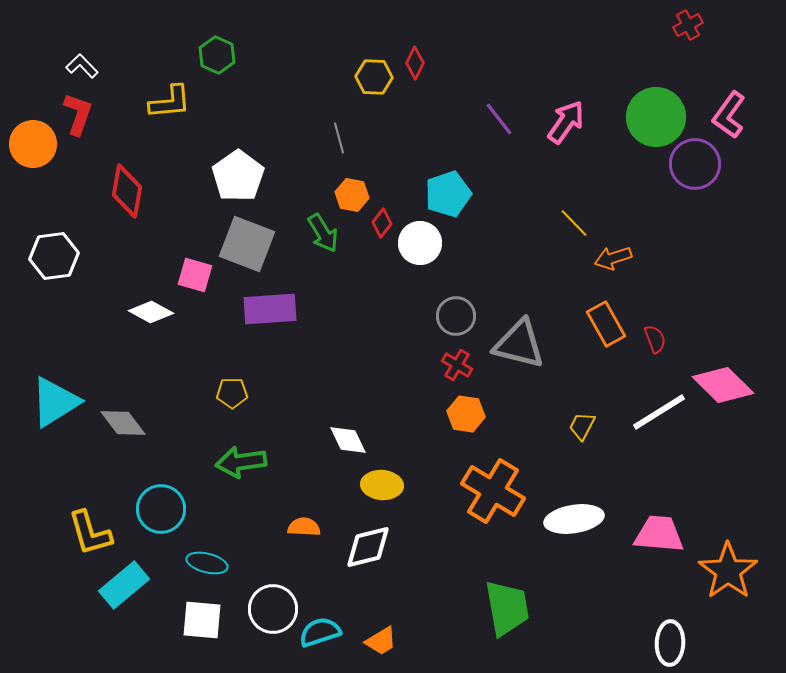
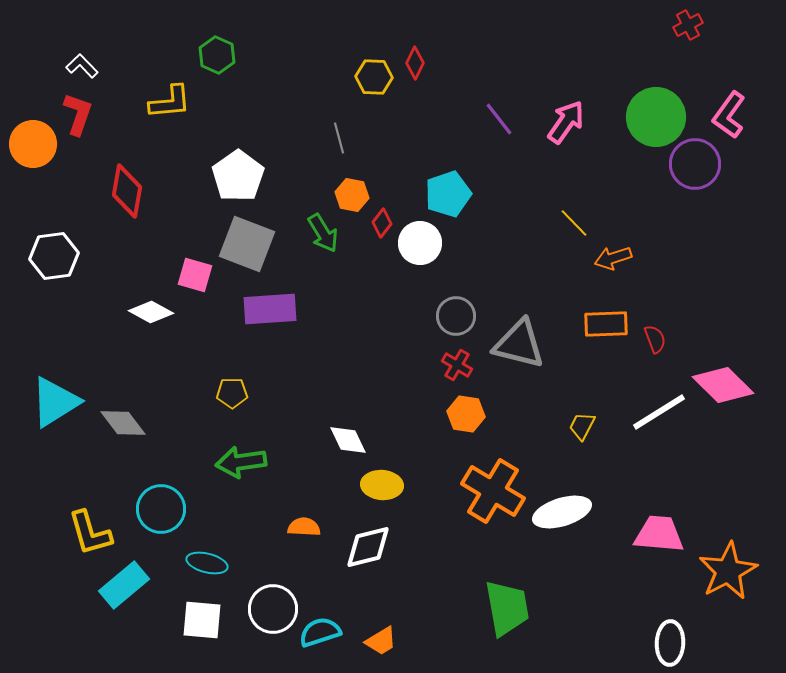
orange rectangle at (606, 324): rotated 63 degrees counterclockwise
white ellipse at (574, 519): moved 12 px left, 7 px up; rotated 8 degrees counterclockwise
orange star at (728, 571): rotated 8 degrees clockwise
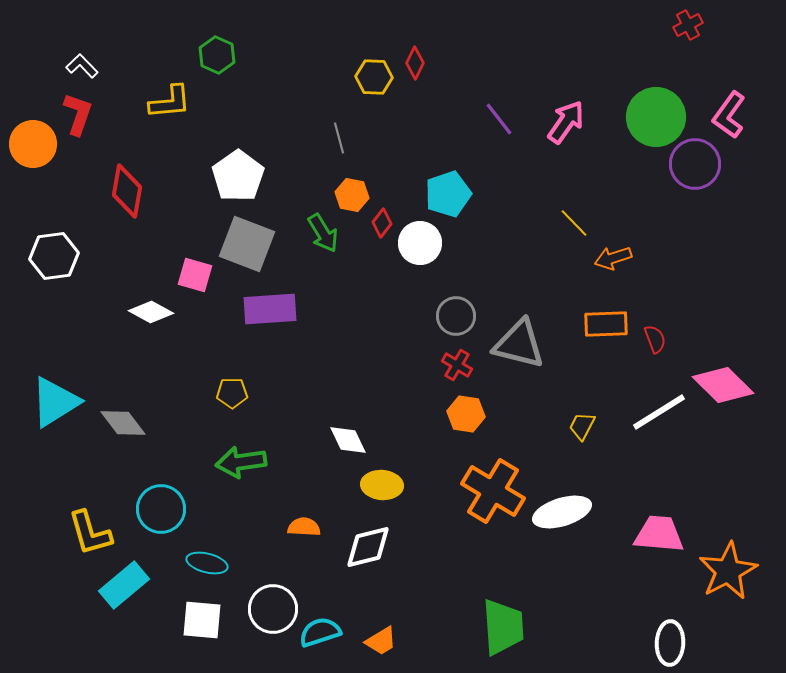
green trapezoid at (507, 608): moved 4 px left, 19 px down; rotated 6 degrees clockwise
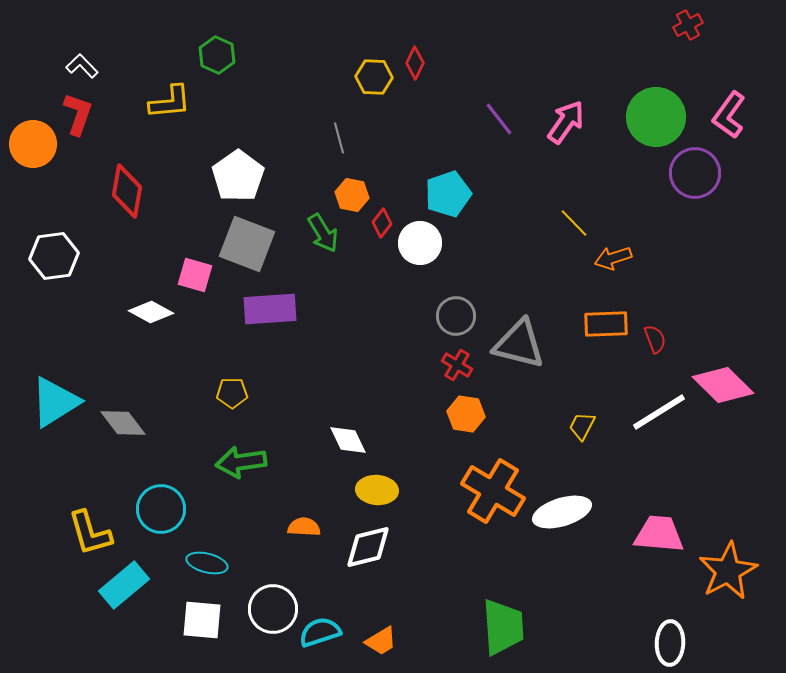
purple circle at (695, 164): moved 9 px down
yellow ellipse at (382, 485): moved 5 px left, 5 px down
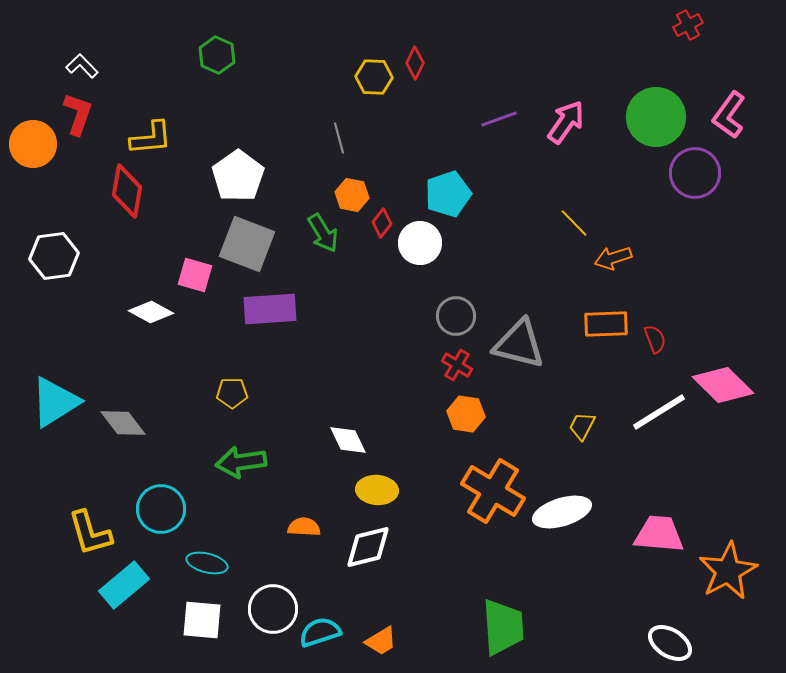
yellow L-shape at (170, 102): moved 19 px left, 36 px down
purple line at (499, 119): rotated 72 degrees counterclockwise
white ellipse at (670, 643): rotated 60 degrees counterclockwise
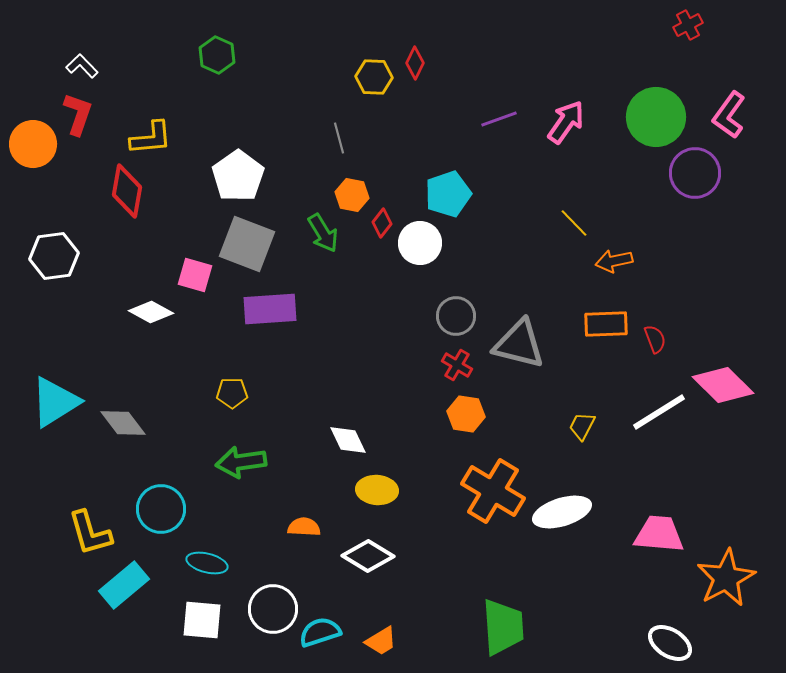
orange arrow at (613, 258): moved 1 px right, 3 px down; rotated 6 degrees clockwise
white diamond at (368, 547): moved 9 px down; rotated 45 degrees clockwise
orange star at (728, 571): moved 2 px left, 7 px down
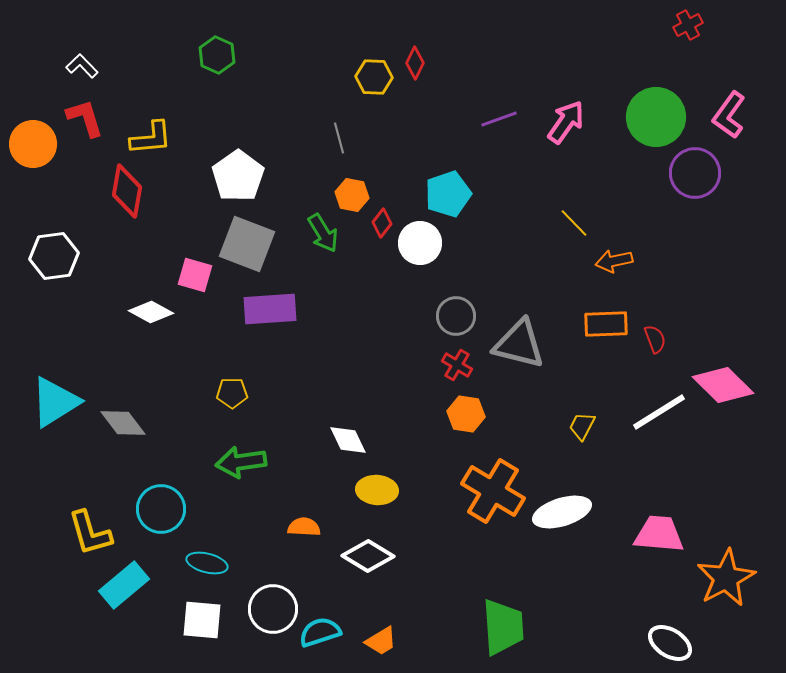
red L-shape at (78, 114): moved 7 px right, 4 px down; rotated 36 degrees counterclockwise
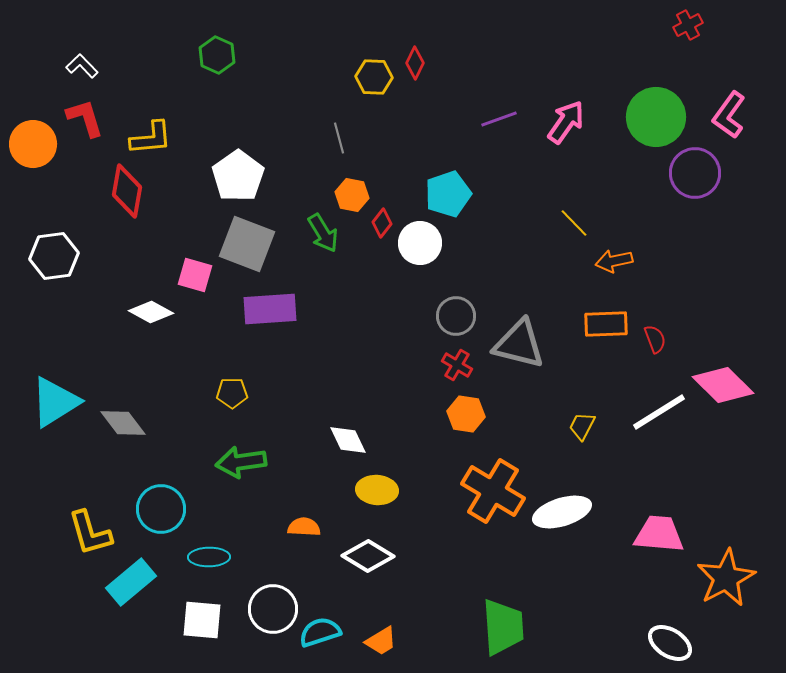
cyan ellipse at (207, 563): moved 2 px right, 6 px up; rotated 15 degrees counterclockwise
cyan rectangle at (124, 585): moved 7 px right, 3 px up
